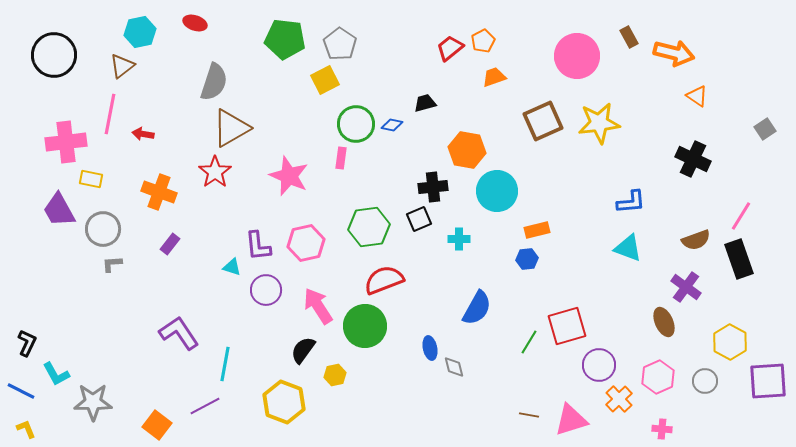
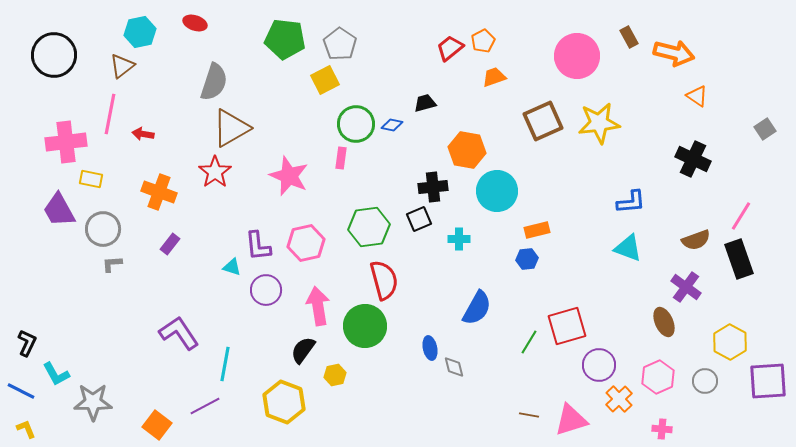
red semicircle at (384, 280): rotated 96 degrees clockwise
pink arrow at (318, 306): rotated 24 degrees clockwise
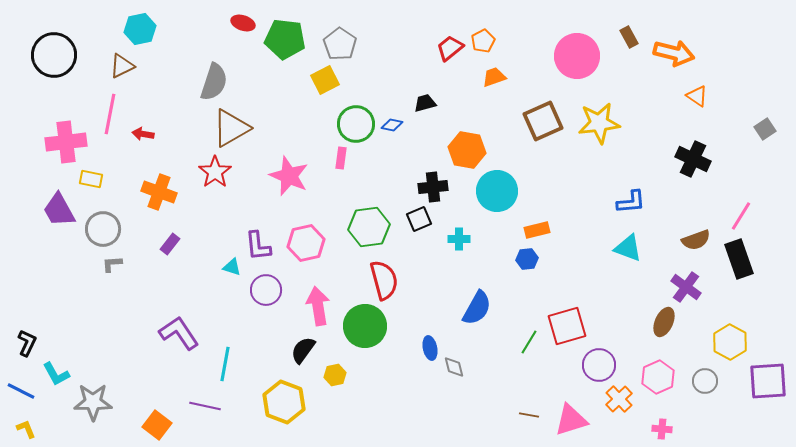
red ellipse at (195, 23): moved 48 px right
cyan hexagon at (140, 32): moved 3 px up
brown triangle at (122, 66): rotated 12 degrees clockwise
brown ellipse at (664, 322): rotated 48 degrees clockwise
purple line at (205, 406): rotated 40 degrees clockwise
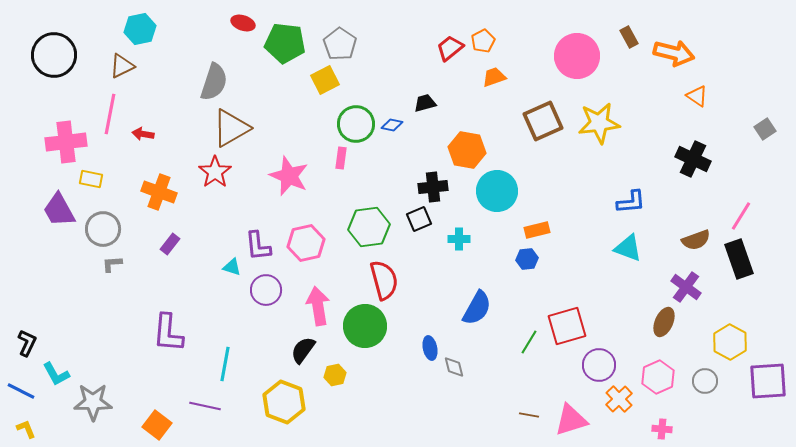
green pentagon at (285, 39): moved 4 px down
purple L-shape at (179, 333): moved 11 px left; rotated 141 degrees counterclockwise
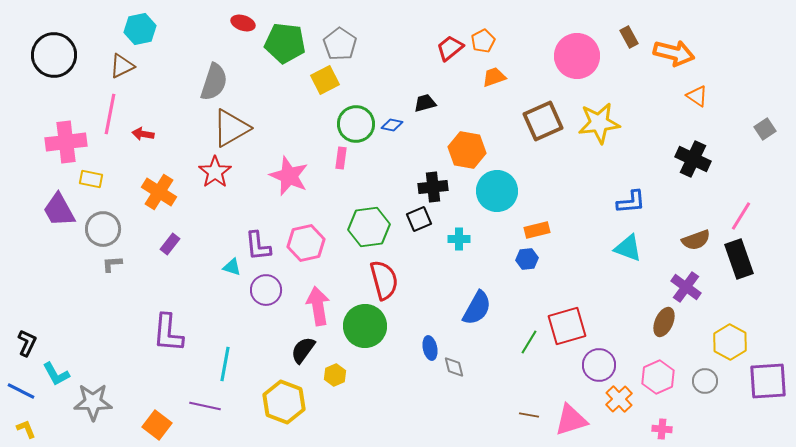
orange cross at (159, 192): rotated 12 degrees clockwise
yellow hexagon at (335, 375): rotated 10 degrees counterclockwise
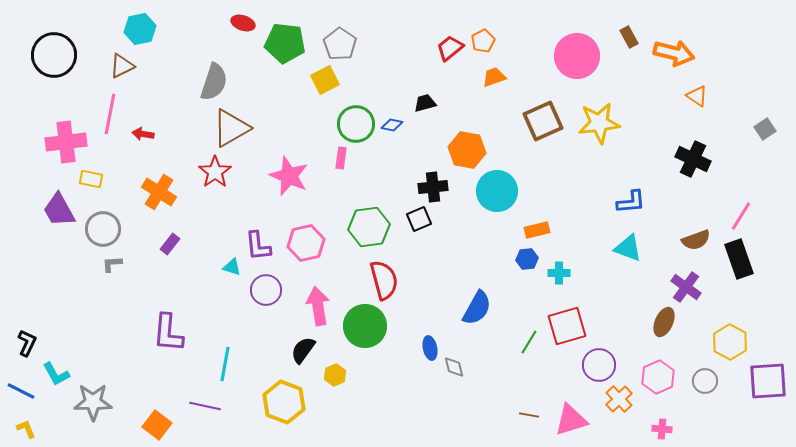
cyan cross at (459, 239): moved 100 px right, 34 px down
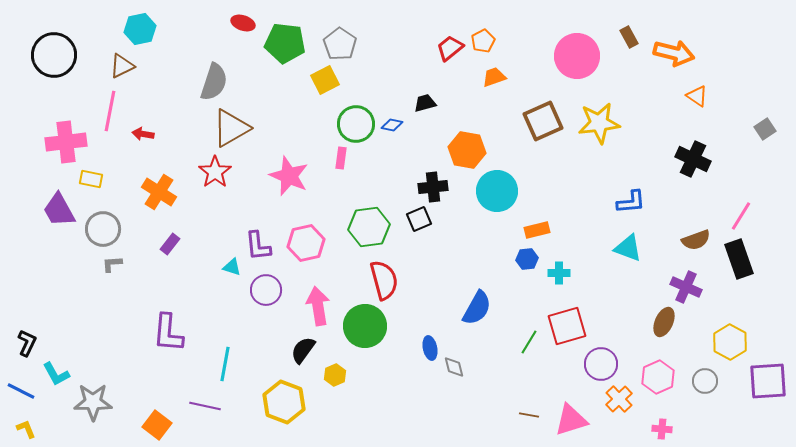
pink line at (110, 114): moved 3 px up
purple cross at (686, 287): rotated 12 degrees counterclockwise
purple circle at (599, 365): moved 2 px right, 1 px up
